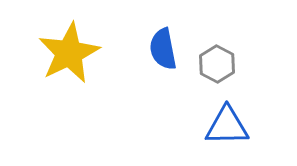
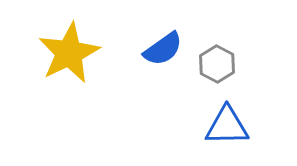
blue semicircle: rotated 114 degrees counterclockwise
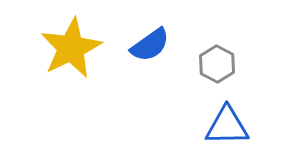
blue semicircle: moved 13 px left, 4 px up
yellow star: moved 2 px right, 5 px up
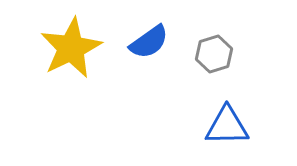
blue semicircle: moved 1 px left, 3 px up
gray hexagon: moved 3 px left, 10 px up; rotated 15 degrees clockwise
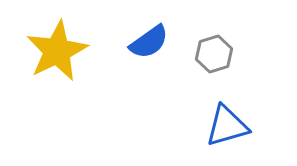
yellow star: moved 14 px left, 3 px down
blue triangle: rotated 15 degrees counterclockwise
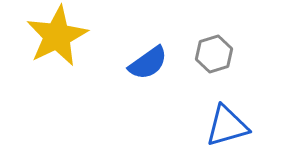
blue semicircle: moved 1 px left, 21 px down
yellow star: moved 15 px up
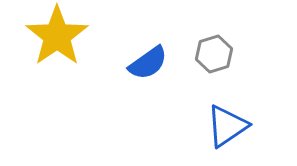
yellow star: rotated 8 degrees counterclockwise
blue triangle: rotated 18 degrees counterclockwise
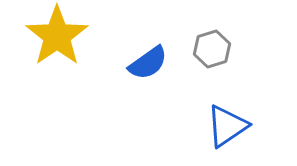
gray hexagon: moved 2 px left, 5 px up
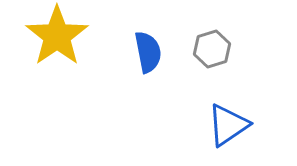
blue semicircle: moved 11 px up; rotated 66 degrees counterclockwise
blue triangle: moved 1 px right, 1 px up
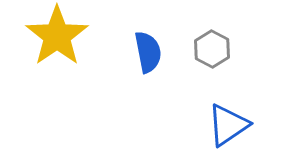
gray hexagon: rotated 15 degrees counterclockwise
